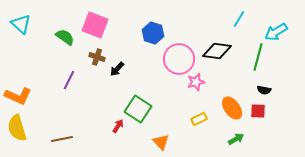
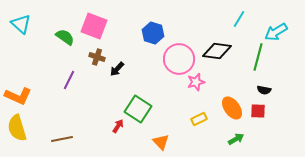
pink square: moved 1 px left, 1 px down
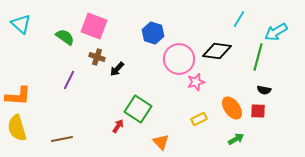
orange L-shape: rotated 20 degrees counterclockwise
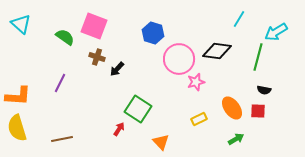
purple line: moved 9 px left, 3 px down
red arrow: moved 1 px right, 3 px down
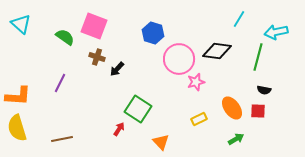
cyan arrow: rotated 20 degrees clockwise
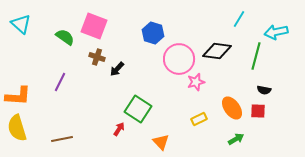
green line: moved 2 px left, 1 px up
purple line: moved 1 px up
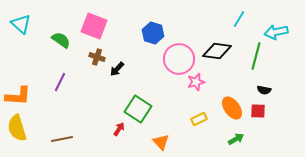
green semicircle: moved 4 px left, 3 px down
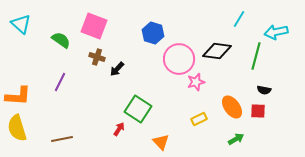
orange ellipse: moved 1 px up
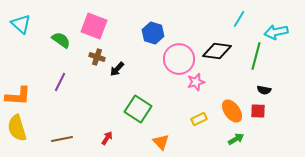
orange ellipse: moved 4 px down
red arrow: moved 12 px left, 9 px down
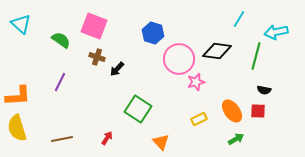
orange L-shape: rotated 8 degrees counterclockwise
